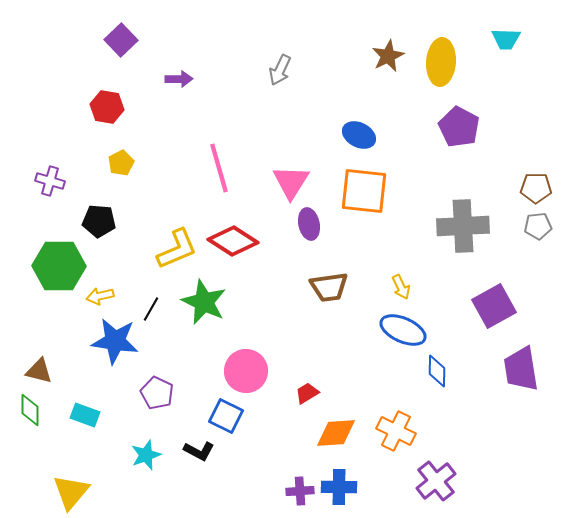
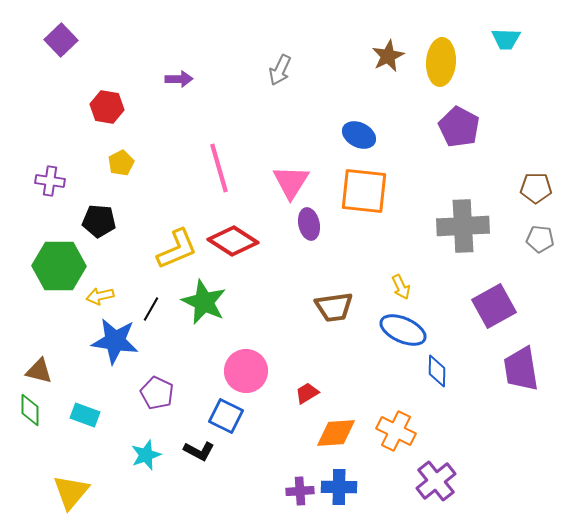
purple square at (121, 40): moved 60 px left
purple cross at (50, 181): rotated 8 degrees counterclockwise
gray pentagon at (538, 226): moved 2 px right, 13 px down; rotated 12 degrees clockwise
brown trapezoid at (329, 287): moved 5 px right, 20 px down
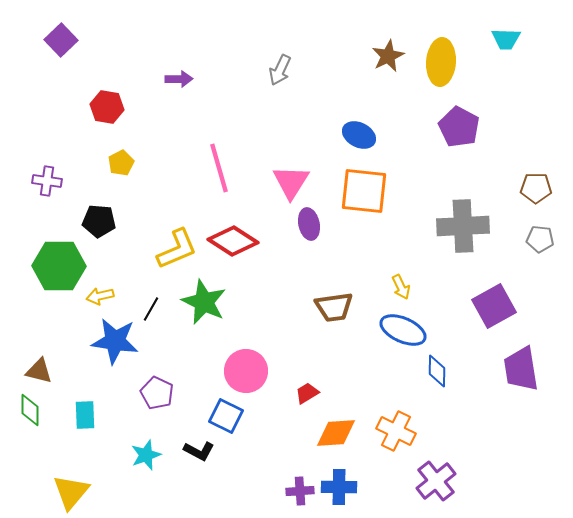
purple cross at (50, 181): moved 3 px left
cyan rectangle at (85, 415): rotated 68 degrees clockwise
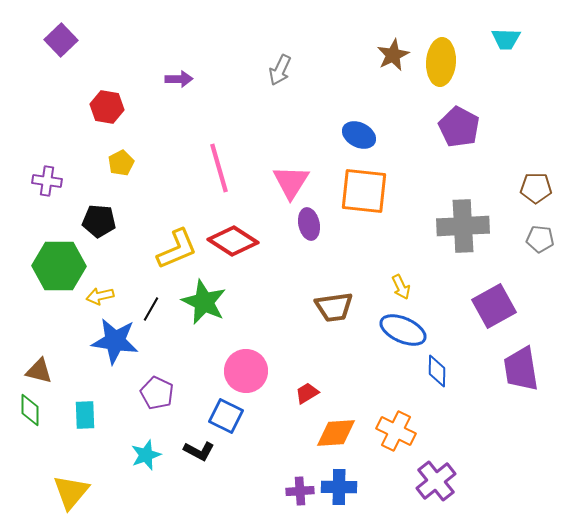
brown star at (388, 56): moved 5 px right, 1 px up
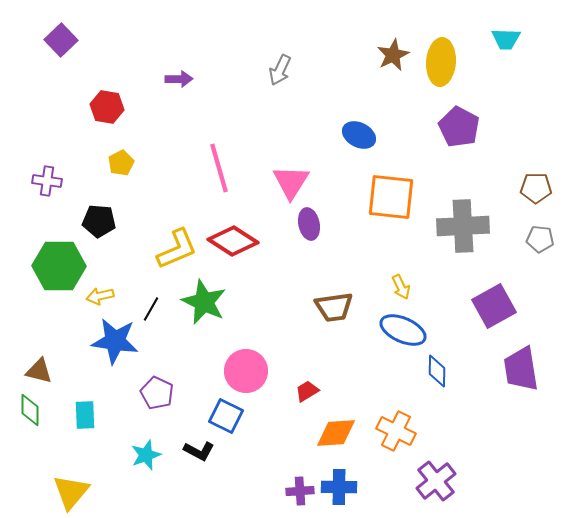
orange square at (364, 191): moved 27 px right, 6 px down
red trapezoid at (307, 393): moved 2 px up
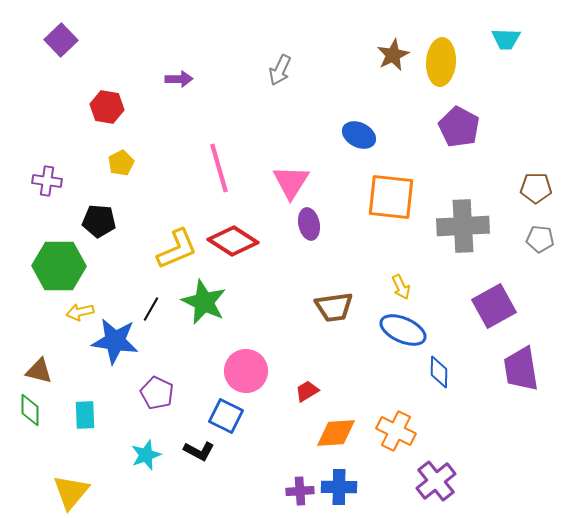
yellow arrow at (100, 296): moved 20 px left, 16 px down
blue diamond at (437, 371): moved 2 px right, 1 px down
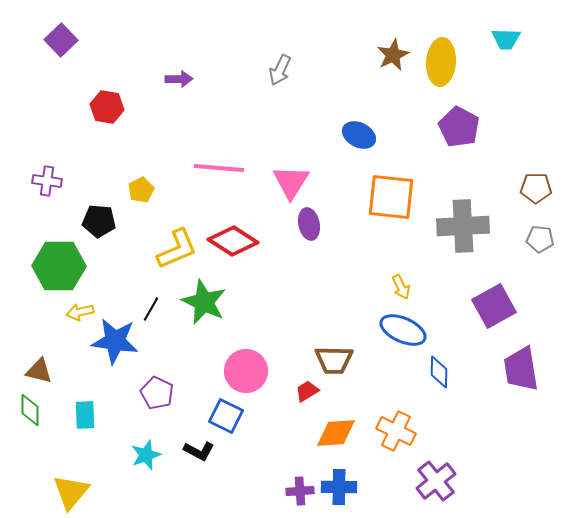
yellow pentagon at (121, 163): moved 20 px right, 27 px down
pink line at (219, 168): rotated 69 degrees counterclockwise
brown trapezoid at (334, 307): moved 53 px down; rotated 9 degrees clockwise
